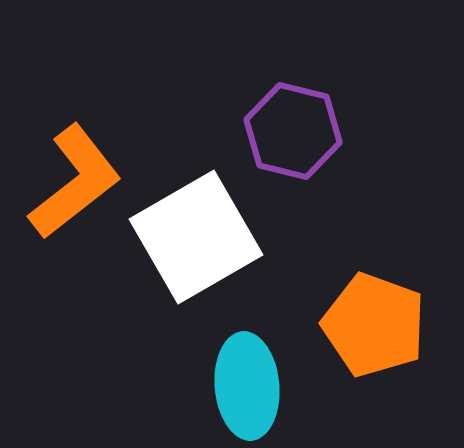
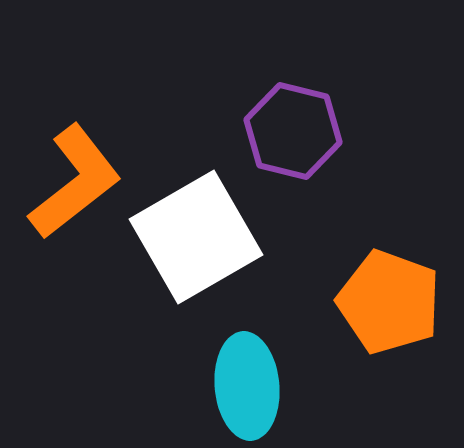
orange pentagon: moved 15 px right, 23 px up
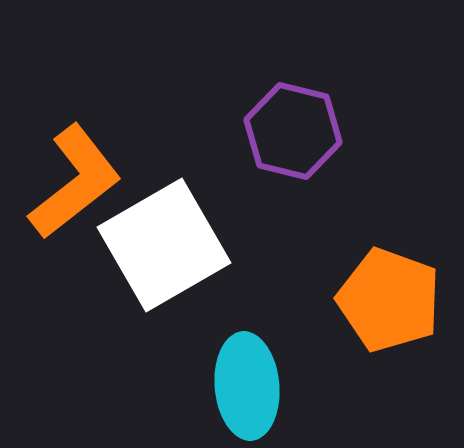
white square: moved 32 px left, 8 px down
orange pentagon: moved 2 px up
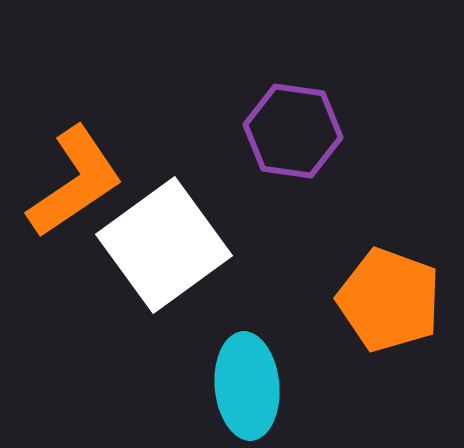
purple hexagon: rotated 6 degrees counterclockwise
orange L-shape: rotated 4 degrees clockwise
white square: rotated 6 degrees counterclockwise
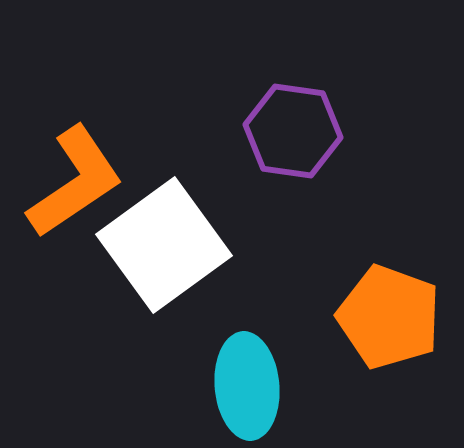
orange pentagon: moved 17 px down
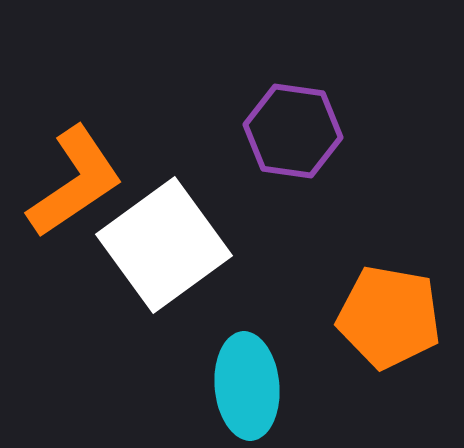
orange pentagon: rotated 10 degrees counterclockwise
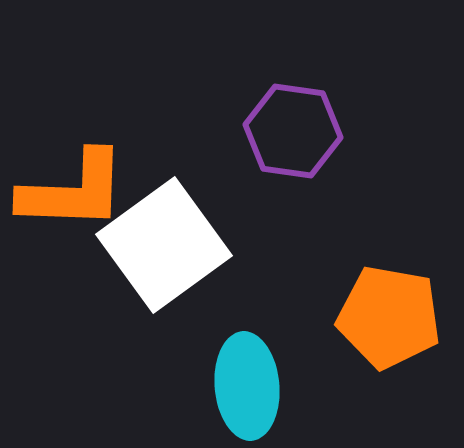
orange L-shape: moved 2 px left, 9 px down; rotated 36 degrees clockwise
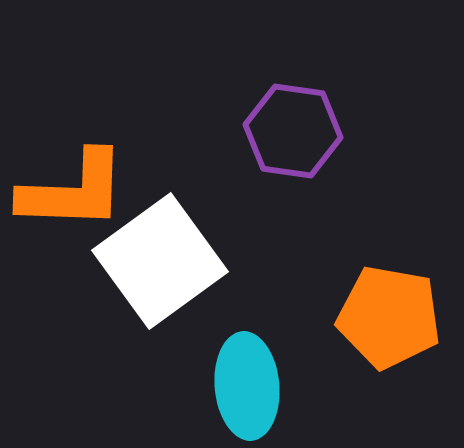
white square: moved 4 px left, 16 px down
